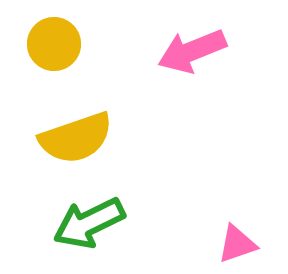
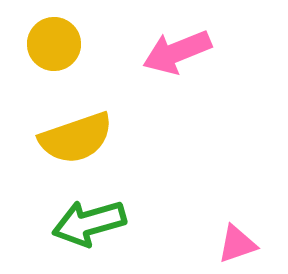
pink arrow: moved 15 px left, 1 px down
green arrow: rotated 10 degrees clockwise
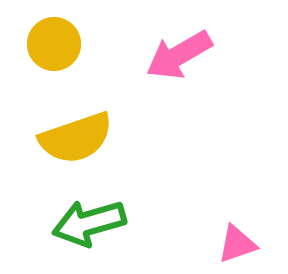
pink arrow: moved 2 px right, 3 px down; rotated 8 degrees counterclockwise
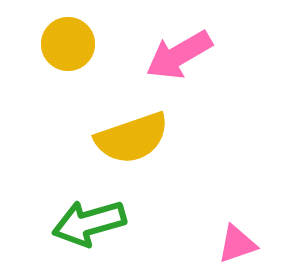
yellow circle: moved 14 px right
yellow semicircle: moved 56 px right
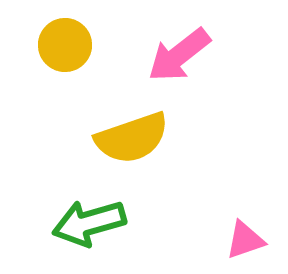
yellow circle: moved 3 px left, 1 px down
pink arrow: rotated 8 degrees counterclockwise
pink triangle: moved 8 px right, 4 px up
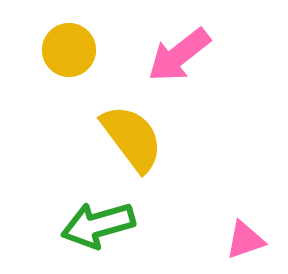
yellow circle: moved 4 px right, 5 px down
yellow semicircle: rotated 108 degrees counterclockwise
green arrow: moved 9 px right, 2 px down
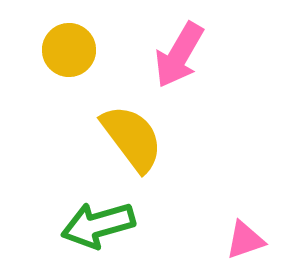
pink arrow: rotated 22 degrees counterclockwise
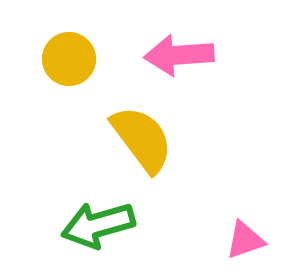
yellow circle: moved 9 px down
pink arrow: rotated 56 degrees clockwise
yellow semicircle: moved 10 px right, 1 px down
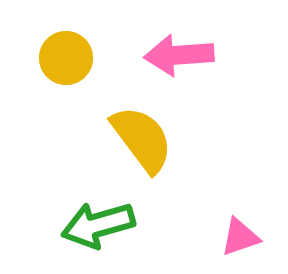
yellow circle: moved 3 px left, 1 px up
pink triangle: moved 5 px left, 3 px up
